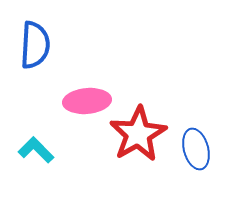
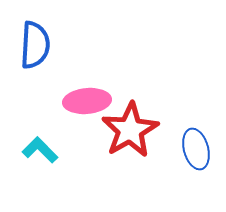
red star: moved 8 px left, 4 px up
cyan L-shape: moved 4 px right
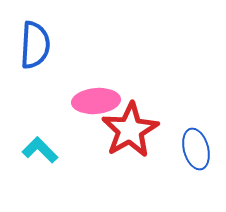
pink ellipse: moved 9 px right
